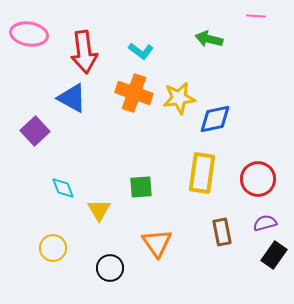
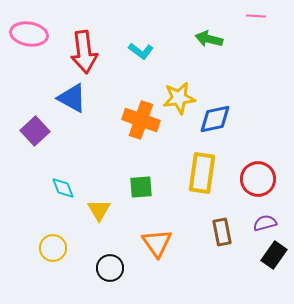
orange cross: moved 7 px right, 27 px down
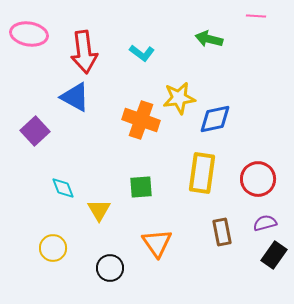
cyan L-shape: moved 1 px right, 2 px down
blue triangle: moved 3 px right, 1 px up
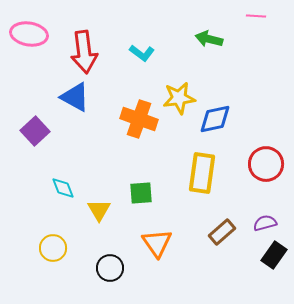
orange cross: moved 2 px left, 1 px up
red circle: moved 8 px right, 15 px up
green square: moved 6 px down
brown rectangle: rotated 60 degrees clockwise
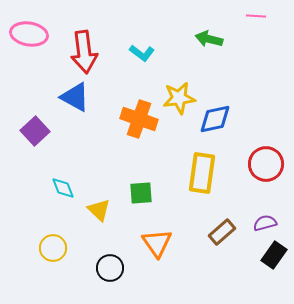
yellow triangle: rotated 15 degrees counterclockwise
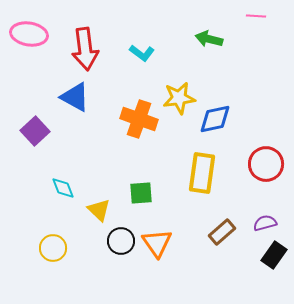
red arrow: moved 1 px right, 3 px up
black circle: moved 11 px right, 27 px up
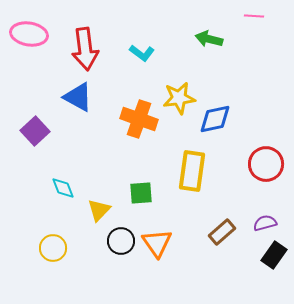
pink line: moved 2 px left
blue triangle: moved 3 px right
yellow rectangle: moved 10 px left, 2 px up
yellow triangle: rotated 30 degrees clockwise
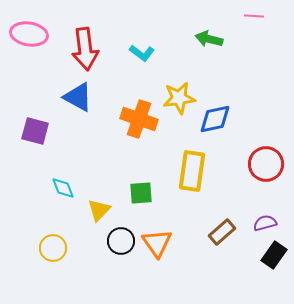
purple square: rotated 32 degrees counterclockwise
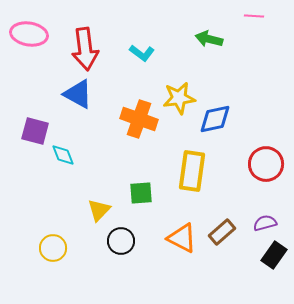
blue triangle: moved 3 px up
cyan diamond: moved 33 px up
orange triangle: moved 25 px right, 5 px up; rotated 28 degrees counterclockwise
